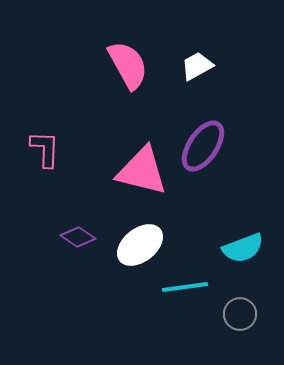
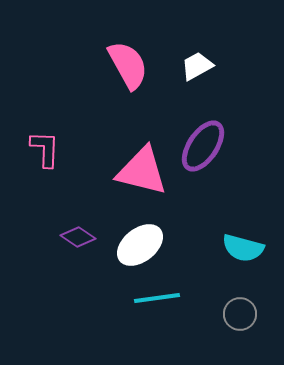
cyan semicircle: rotated 36 degrees clockwise
cyan line: moved 28 px left, 11 px down
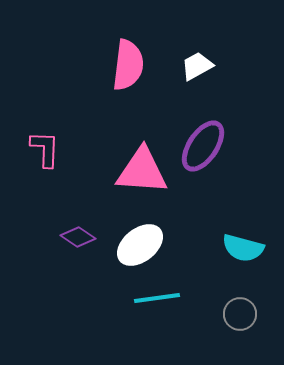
pink semicircle: rotated 36 degrees clockwise
pink triangle: rotated 10 degrees counterclockwise
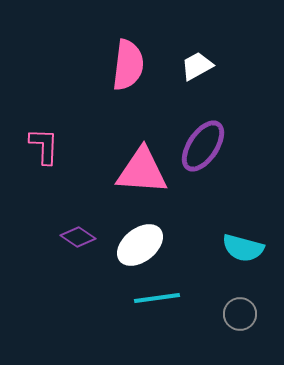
pink L-shape: moved 1 px left, 3 px up
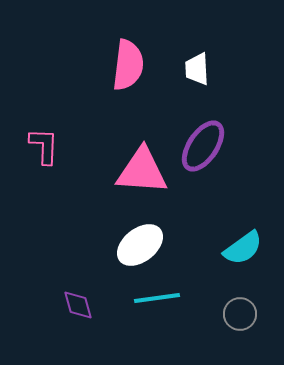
white trapezoid: moved 3 px down; rotated 64 degrees counterclockwise
purple diamond: moved 68 px down; rotated 40 degrees clockwise
cyan semicircle: rotated 51 degrees counterclockwise
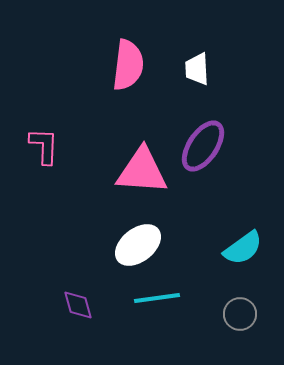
white ellipse: moved 2 px left
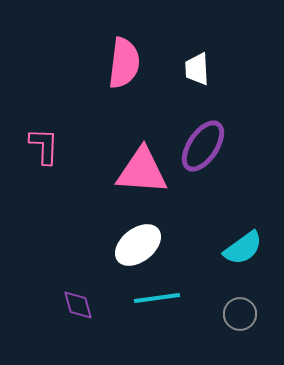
pink semicircle: moved 4 px left, 2 px up
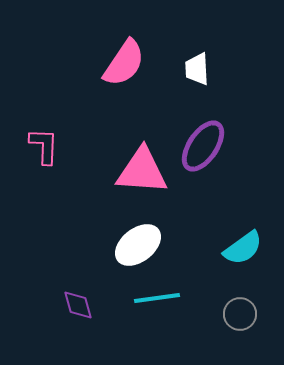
pink semicircle: rotated 27 degrees clockwise
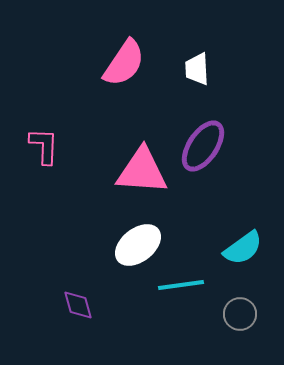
cyan line: moved 24 px right, 13 px up
